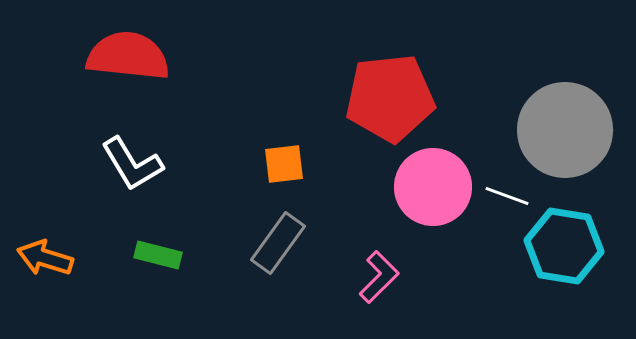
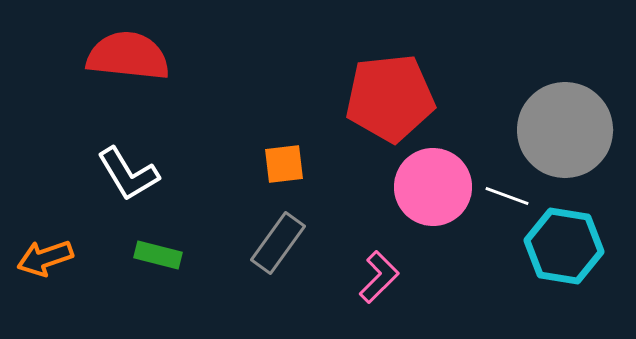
white L-shape: moved 4 px left, 10 px down
orange arrow: rotated 36 degrees counterclockwise
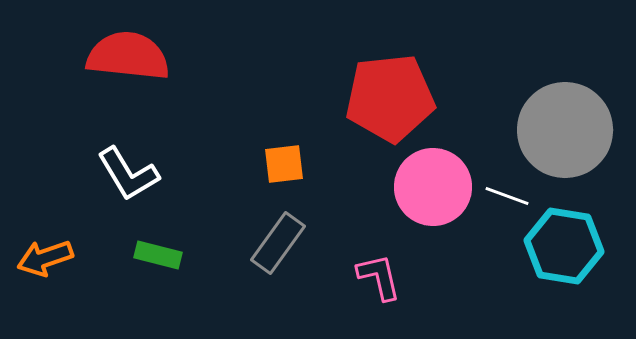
pink L-shape: rotated 58 degrees counterclockwise
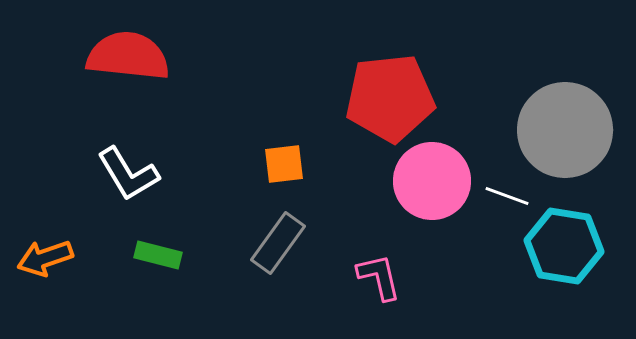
pink circle: moved 1 px left, 6 px up
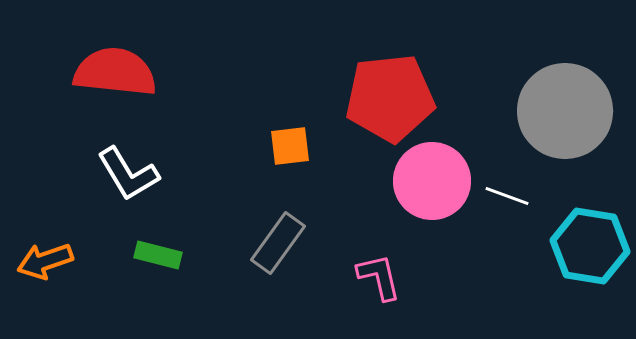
red semicircle: moved 13 px left, 16 px down
gray circle: moved 19 px up
orange square: moved 6 px right, 18 px up
cyan hexagon: moved 26 px right
orange arrow: moved 3 px down
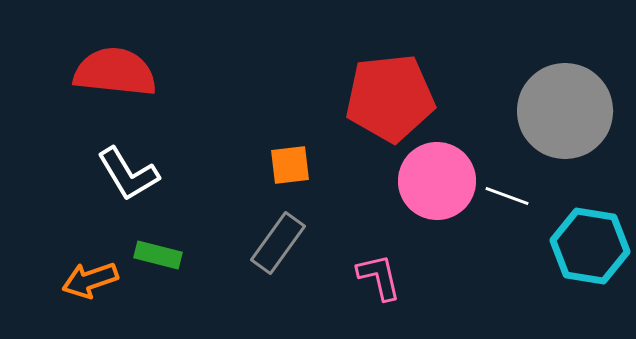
orange square: moved 19 px down
pink circle: moved 5 px right
orange arrow: moved 45 px right, 19 px down
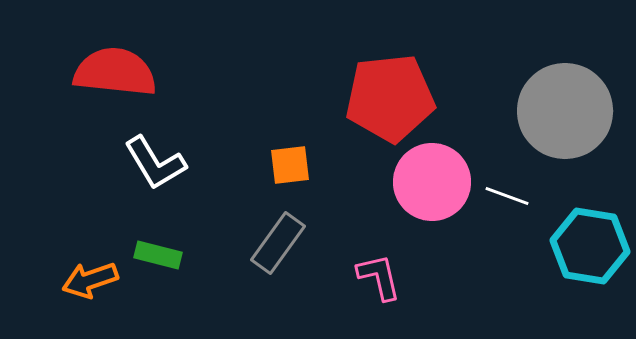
white L-shape: moved 27 px right, 11 px up
pink circle: moved 5 px left, 1 px down
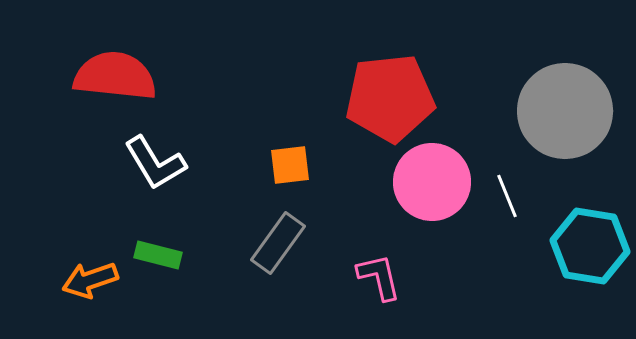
red semicircle: moved 4 px down
white line: rotated 48 degrees clockwise
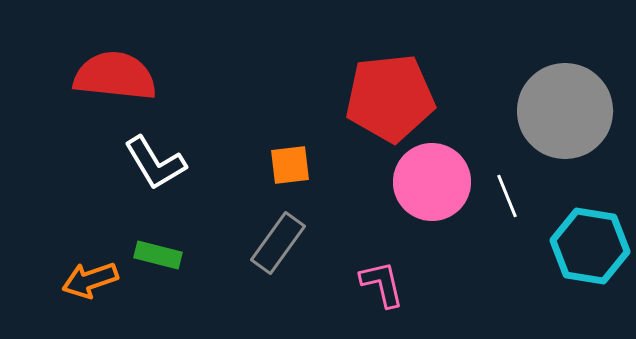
pink L-shape: moved 3 px right, 7 px down
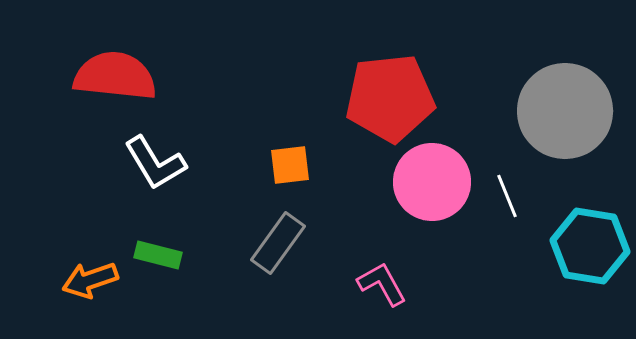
pink L-shape: rotated 16 degrees counterclockwise
